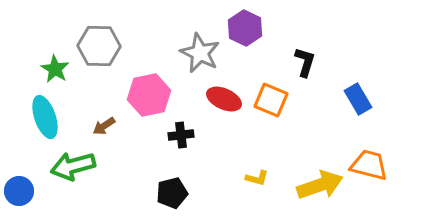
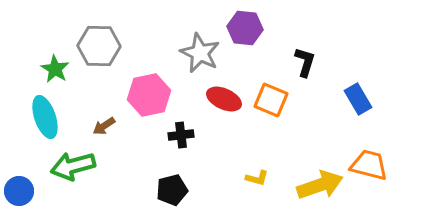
purple hexagon: rotated 20 degrees counterclockwise
black pentagon: moved 3 px up
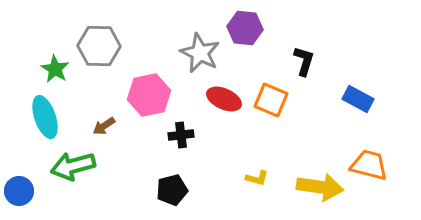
black L-shape: moved 1 px left, 1 px up
blue rectangle: rotated 32 degrees counterclockwise
yellow arrow: moved 2 px down; rotated 27 degrees clockwise
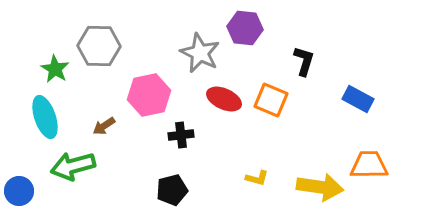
orange trapezoid: rotated 15 degrees counterclockwise
